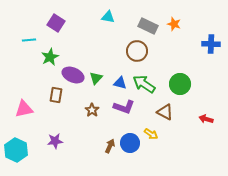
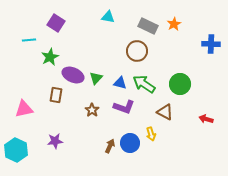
orange star: rotated 24 degrees clockwise
yellow arrow: rotated 40 degrees clockwise
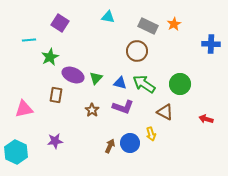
purple square: moved 4 px right
purple L-shape: moved 1 px left
cyan hexagon: moved 2 px down
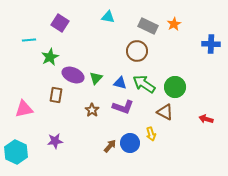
green circle: moved 5 px left, 3 px down
brown arrow: rotated 16 degrees clockwise
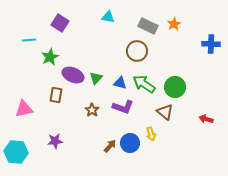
brown triangle: rotated 12 degrees clockwise
cyan hexagon: rotated 20 degrees counterclockwise
